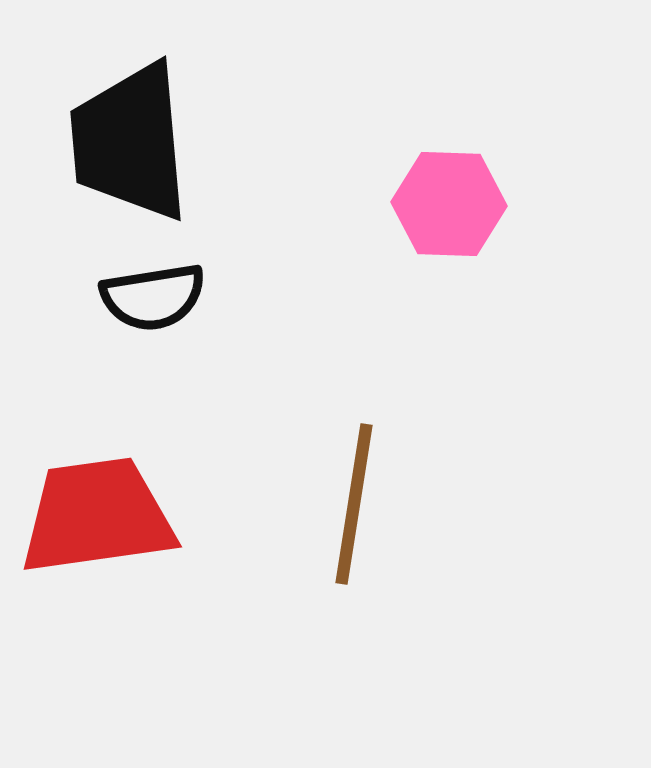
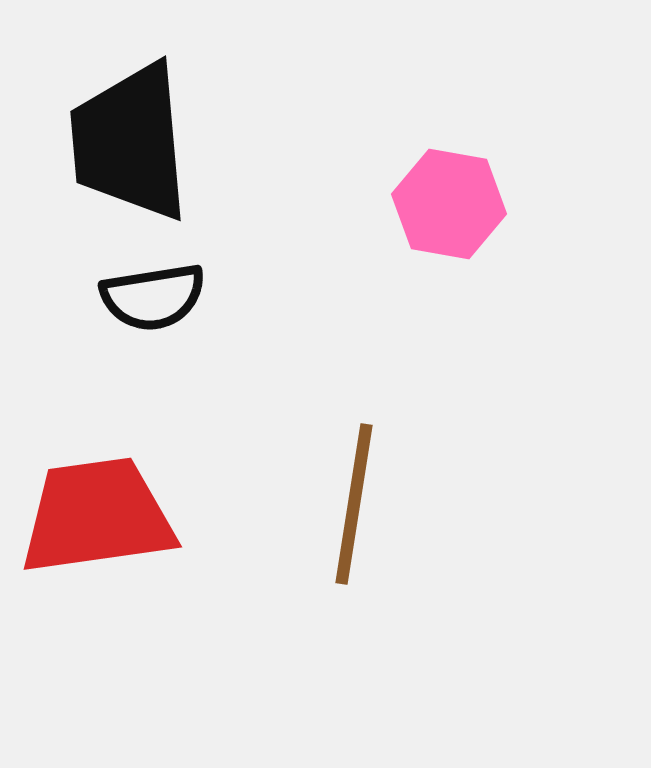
pink hexagon: rotated 8 degrees clockwise
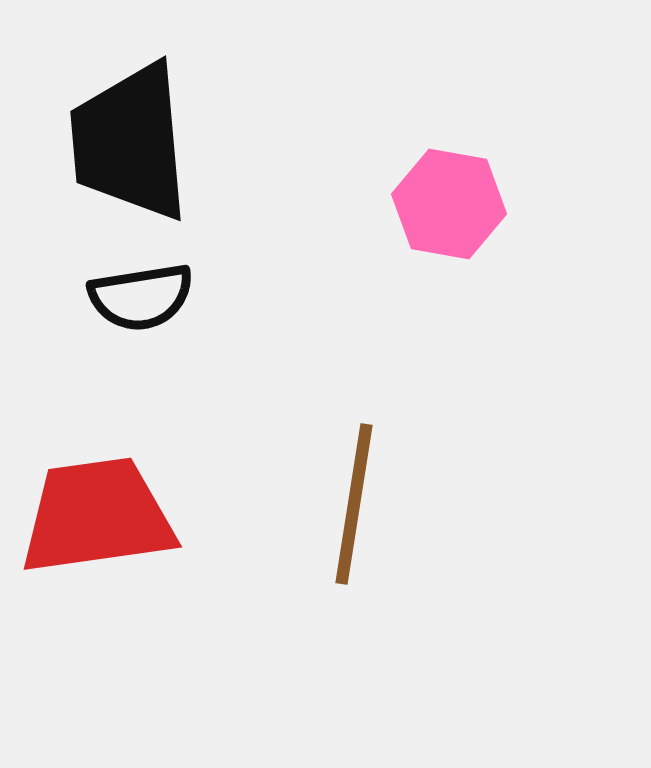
black semicircle: moved 12 px left
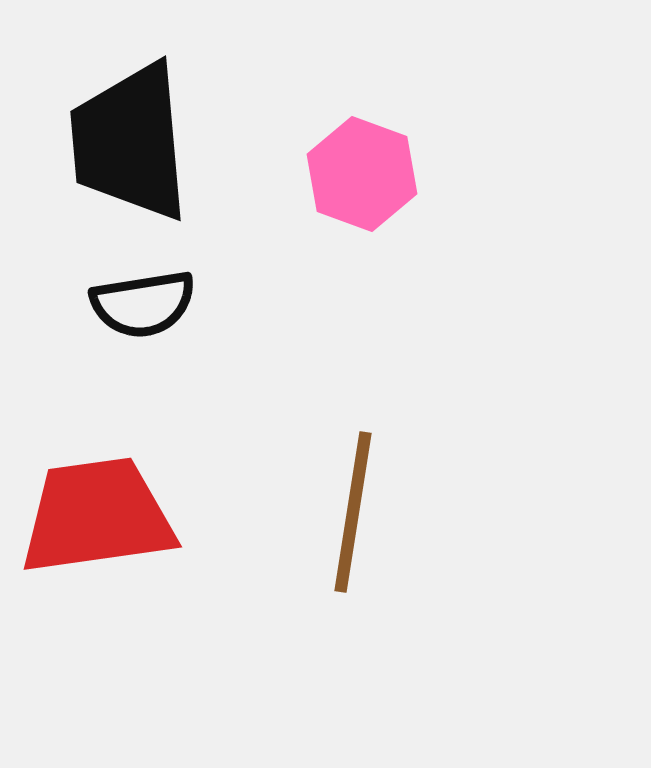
pink hexagon: moved 87 px left, 30 px up; rotated 10 degrees clockwise
black semicircle: moved 2 px right, 7 px down
brown line: moved 1 px left, 8 px down
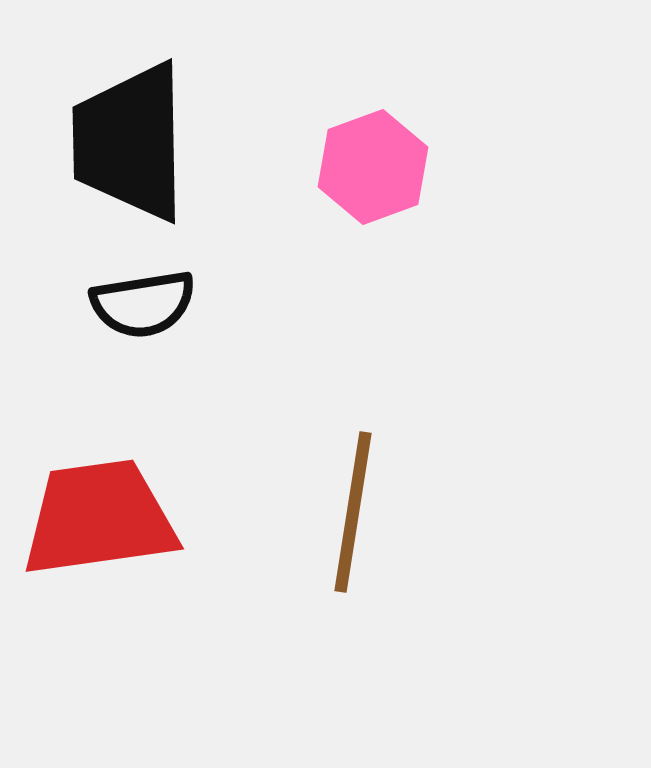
black trapezoid: rotated 4 degrees clockwise
pink hexagon: moved 11 px right, 7 px up; rotated 20 degrees clockwise
red trapezoid: moved 2 px right, 2 px down
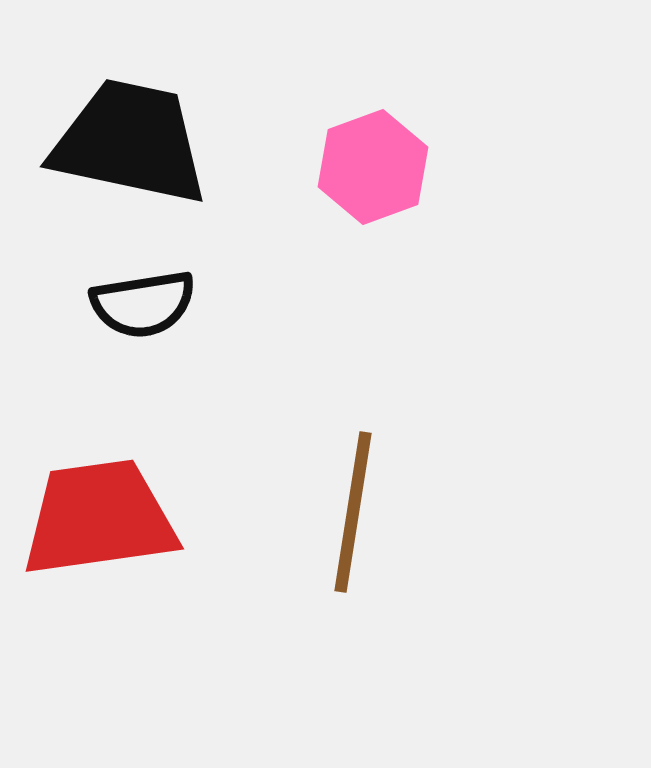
black trapezoid: rotated 103 degrees clockwise
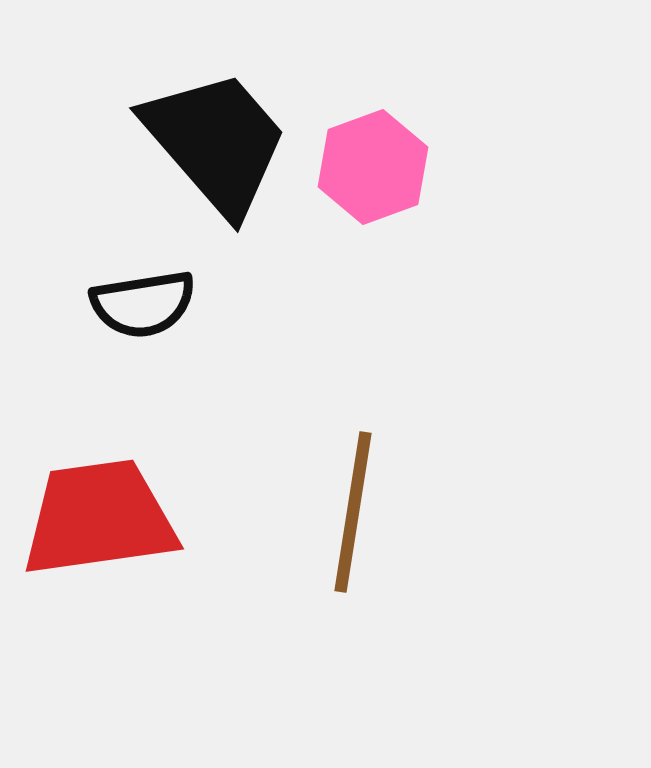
black trapezoid: moved 86 px right; rotated 37 degrees clockwise
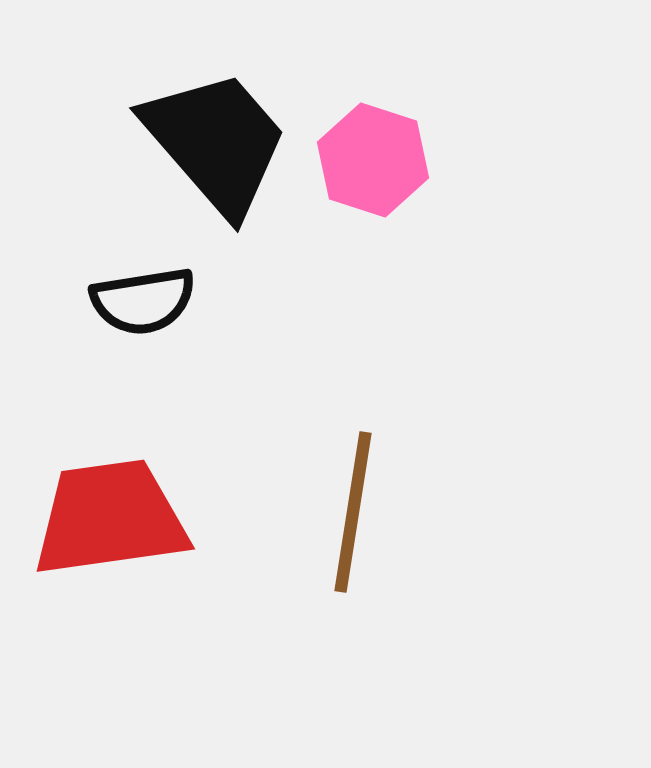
pink hexagon: moved 7 px up; rotated 22 degrees counterclockwise
black semicircle: moved 3 px up
red trapezoid: moved 11 px right
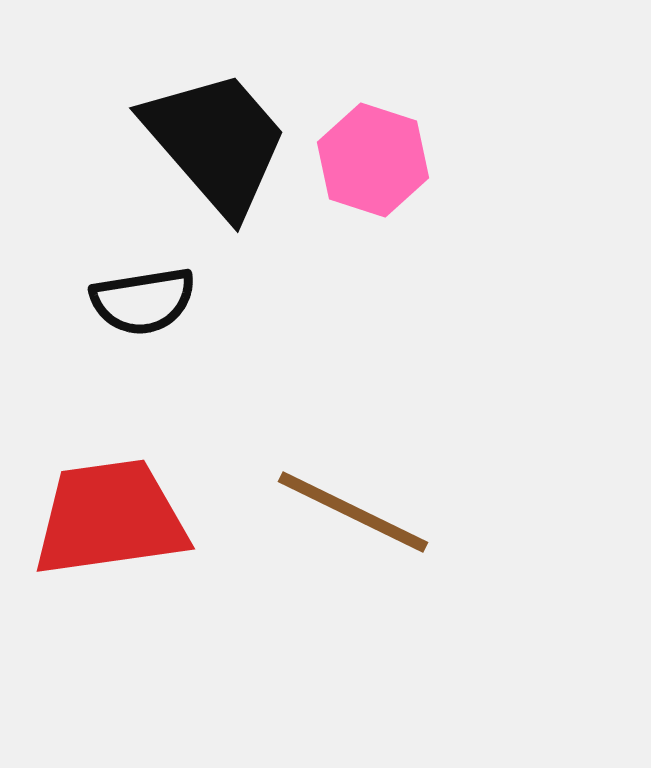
brown line: rotated 73 degrees counterclockwise
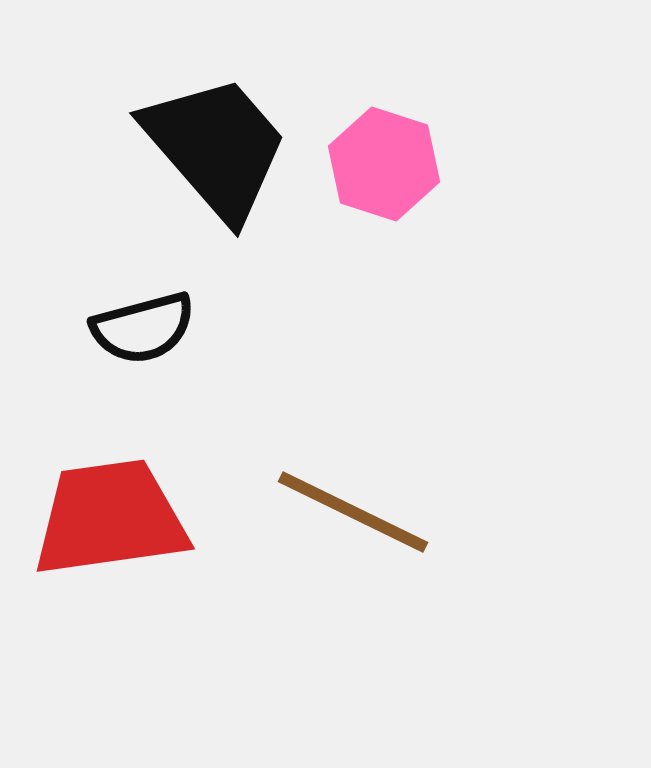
black trapezoid: moved 5 px down
pink hexagon: moved 11 px right, 4 px down
black semicircle: moved 27 px down; rotated 6 degrees counterclockwise
